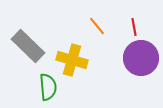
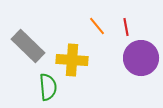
red line: moved 8 px left
yellow cross: rotated 12 degrees counterclockwise
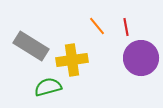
gray rectangle: moved 3 px right; rotated 12 degrees counterclockwise
yellow cross: rotated 12 degrees counterclockwise
green semicircle: rotated 100 degrees counterclockwise
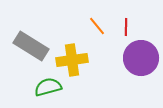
red line: rotated 12 degrees clockwise
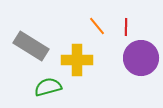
yellow cross: moved 5 px right; rotated 8 degrees clockwise
